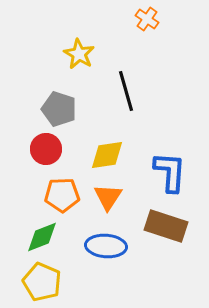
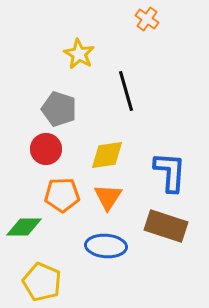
green diamond: moved 18 px left, 10 px up; rotated 21 degrees clockwise
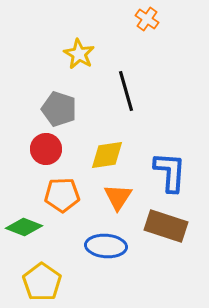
orange triangle: moved 10 px right
green diamond: rotated 21 degrees clockwise
yellow pentagon: rotated 12 degrees clockwise
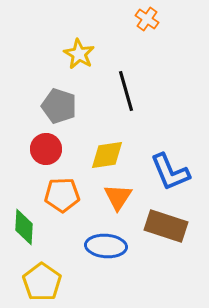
gray pentagon: moved 3 px up
blue L-shape: rotated 153 degrees clockwise
green diamond: rotated 72 degrees clockwise
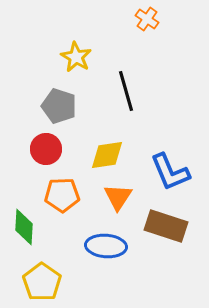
yellow star: moved 3 px left, 3 px down
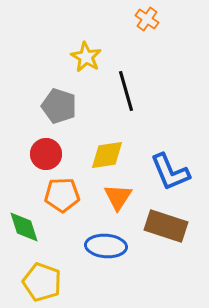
yellow star: moved 10 px right
red circle: moved 5 px down
green diamond: rotated 21 degrees counterclockwise
yellow pentagon: rotated 15 degrees counterclockwise
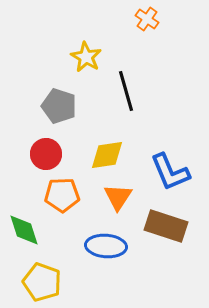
green diamond: moved 3 px down
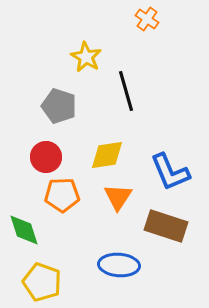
red circle: moved 3 px down
blue ellipse: moved 13 px right, 19 px down
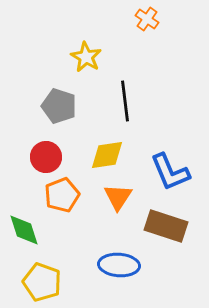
black line: moved 1 px left, 10 px down; rotated 9 degrees clockwise
orange pentagon: rotated 20 degrees counterclockwise
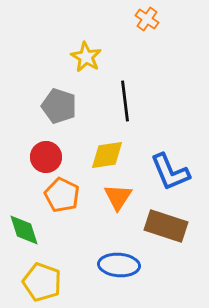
orange pentagon: rotated 24 degrees counterclockwise
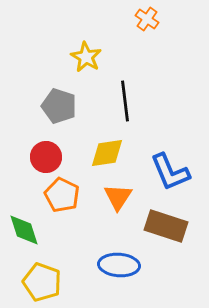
yellow diamond: moved 2 px up
